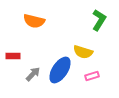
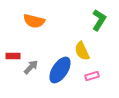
yellow semicircle: moved 1 px left, 1 px up; rotated 48 degrees clockwise
gray arrow: moved 2 px left, 7 px up
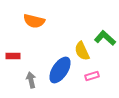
green L-shape: moved 6 px right, 18 px down; rotated 80 degrees counterclockwise
gray arrow: moved 13 px down; rotated 56 degrees counterclockwise
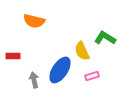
green L-shape: rotated 10 degrees counterclockwise
gray arrow: moved 3 px right
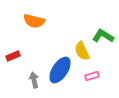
green L-shape: moved 2 px left, 2 px up
red rectangle: rotated 24 degrees counterclockwise
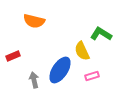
green L-shape: moved 2 px left, 2 px up
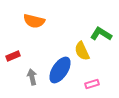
pink rectangle: moved 8 px down
gray arrow: moved 2 px left, 3 px up
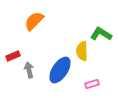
orange semicircle: rotated 120 degrees clockwise
yellow semicircle: rotated 24 degrees clockwise
gray arrow: moved 3 px left, 7 px up
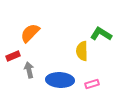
orange semicircle: moved 4 px left, 12 px down
blue ellipse: moved 10 px down; rotated 60 degrees clockwise
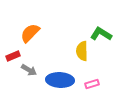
gray arrow: rotated 133 degrees clockwise
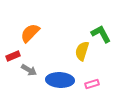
green L-shape: rotated 30 degrees clockwise
yellow semicircle: rotated 18 degrees clockwise
